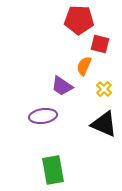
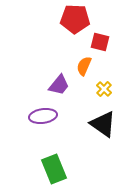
red pentagon: moved 4 px left, 1 px up
red square: moved 2 px up
purple trapezoid: moved 3 px left, 1 px up; rotated 85 degrees counterclockwise
black triangle: moved 1 px left; rotated 12 degrees clockwise
green rectangle: moved 1 px right, 1 px up; rotated 12 degrees counterclockwise
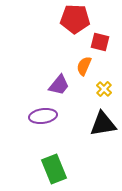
black triangle: rotated 44 degrees counterclockwise
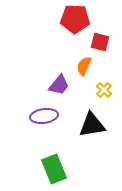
yellow cross: moved 1 px down
purple ellipse: moved 1 px right
black triangle: moved 11 px left, 1 px down
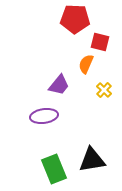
orange semicircle: moved 2 px right, 2 px up
black triangle: moved 35 px down
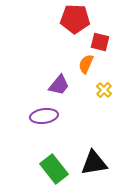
black triangle: moved 2 px right, 3 px down
green rectangle: rotated 16 degrees counterclockwise
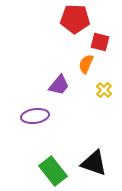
purple ellipse: moved 9 px left
black triangle: rotated 28 degrees clockwise
green rectangle: moved 1 px left, 2 px down
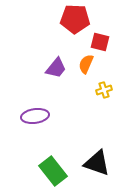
purple trapezoid: moved 3 px left, 17 px up
yellow cross: rotated 28 degrees clockwise
black triangle: moved 3 px right
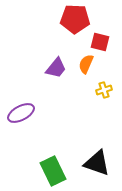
purple ellipse: moved 14 px left, 3 px up; rotated 20 degrees counterclockwise
green rectangle: rotated 12 degrees clockwise
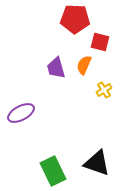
orange semicircle: moved 2 px left, 1 px down
purple trapezoid: rotated 125 degrees clockwise
yellow cross: rotated 14 degrees counterclockwise
